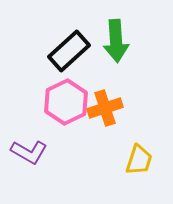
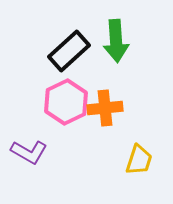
orange cross: rotated 12 degrees clockwise
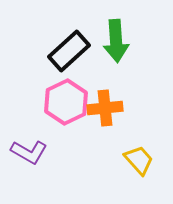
yellow trapezoid: rotated 60 degrees counterclockwise
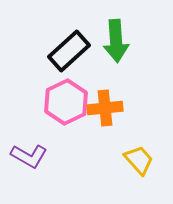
purple L-shape: moved 4 px down
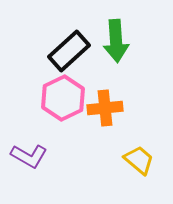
pink hexagon: moved 3 px left, 4 px up
yellow trapezoid: rotated 8 degrees counterclockwise
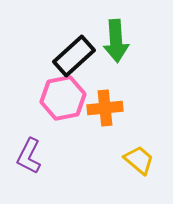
black rectangle: moved 5 px right, 5 px down
pink hexagon: rotated 15 degrees clockwise
purple L-shape: rotated 87 degrees clockwise
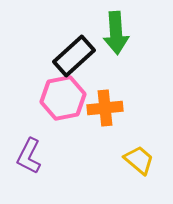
green arrow: moved 8 px up
